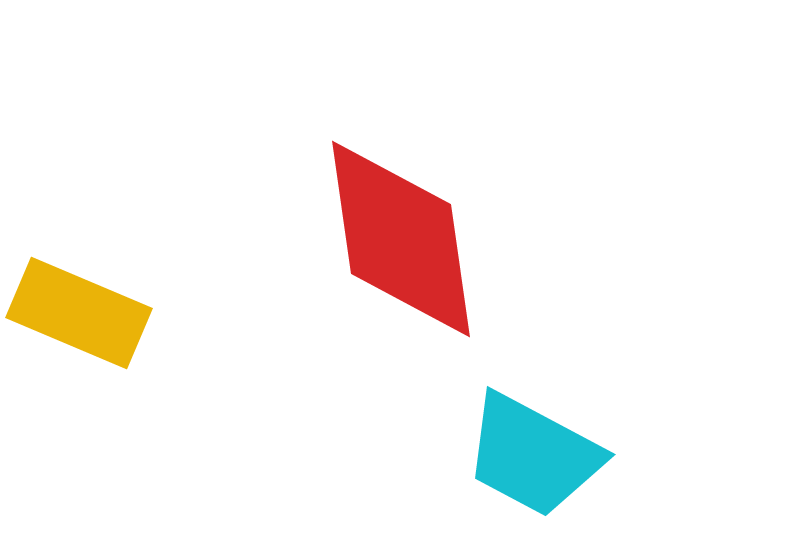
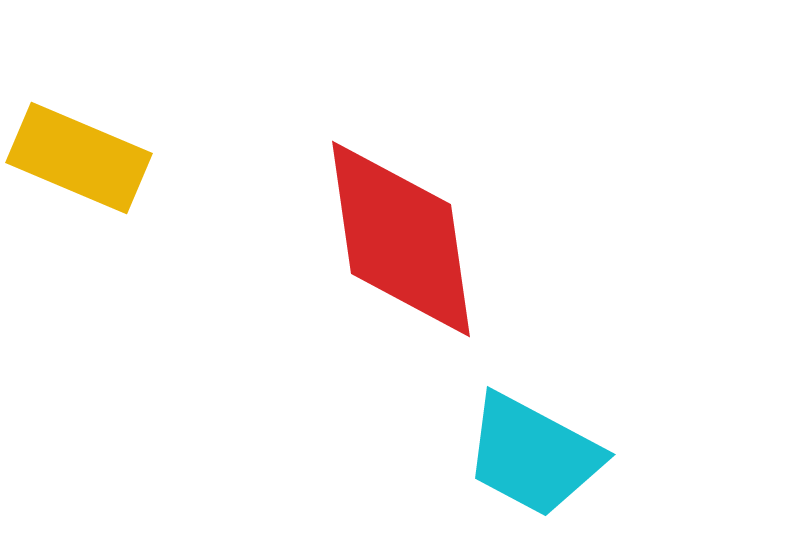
yellow rectangle: moved 155 px up
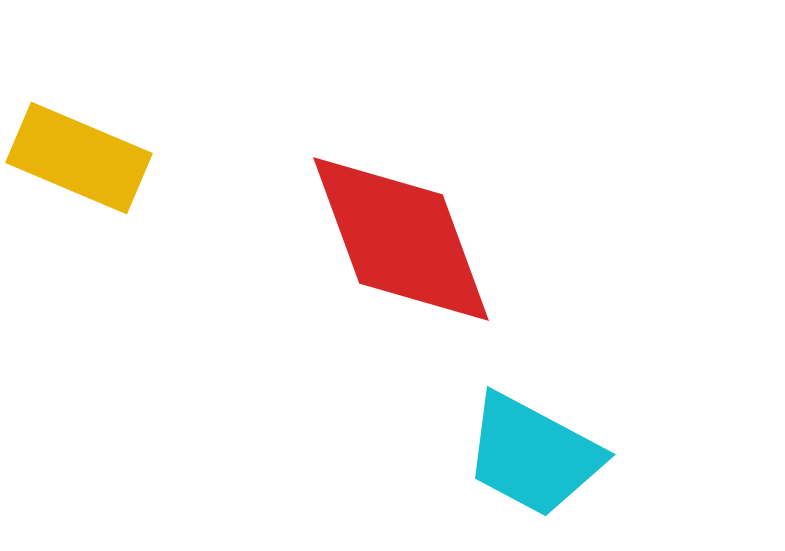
red diamond: rotated 12 degrees counterclockwise
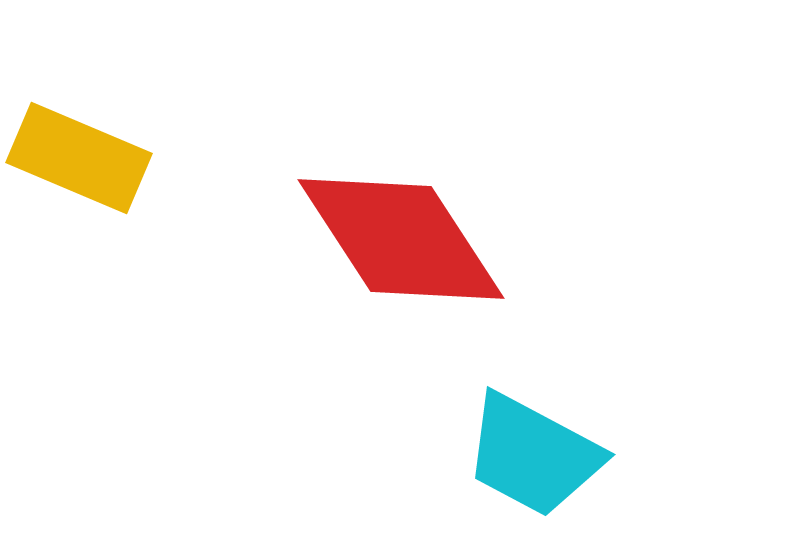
red diamond: rotated 13 degrees counterclockwise
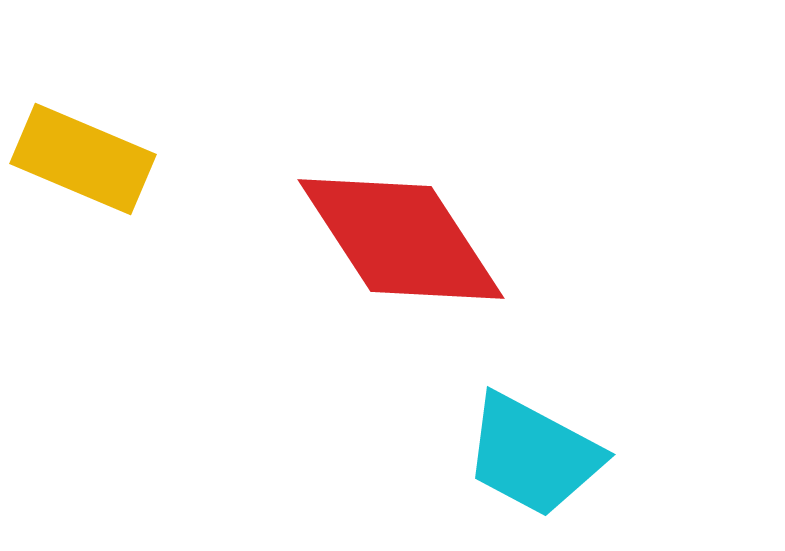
yellow rectangle: moved 4 px right, 1 px down
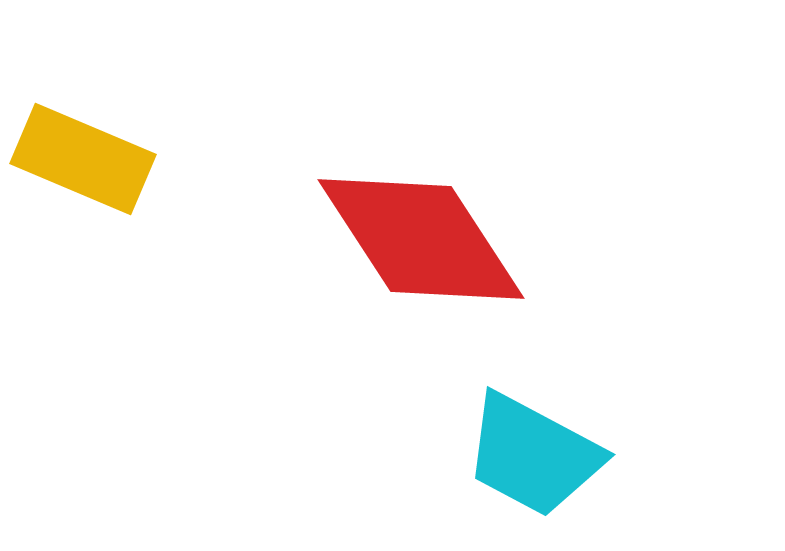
red diamond: moved 20 px right
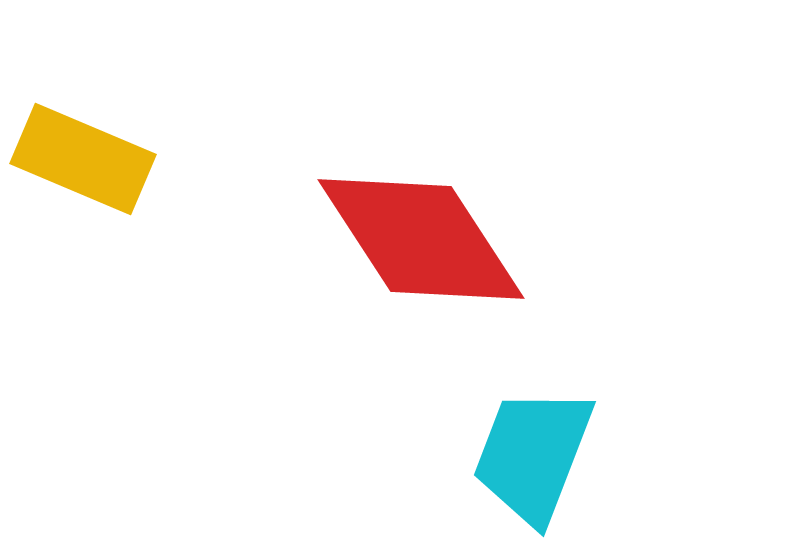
cyan trapezoid: rotated 83 degrees clockwise
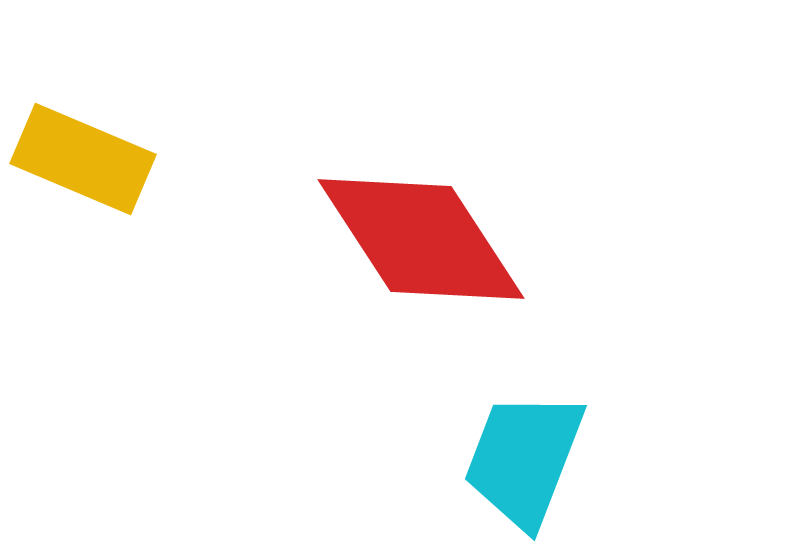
cyan trapezoid: moved 9 px left, 4 px down
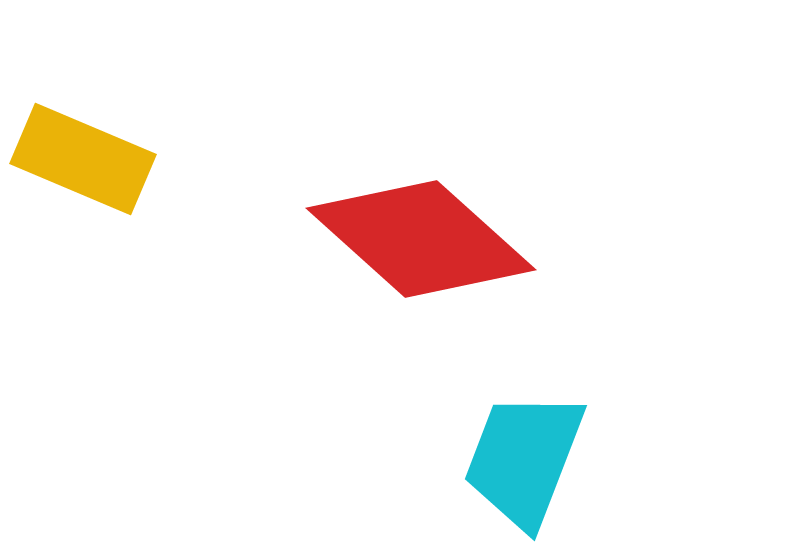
red diamond: rotated 15 degrees counterclockwise
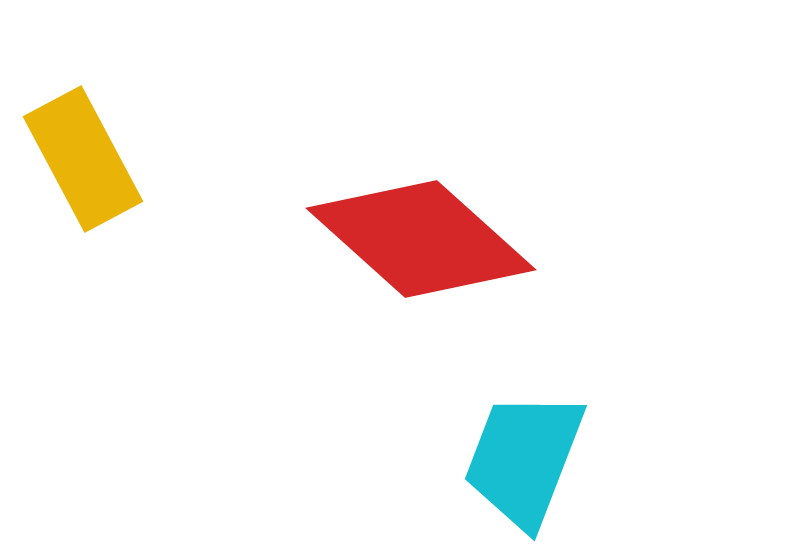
yellow rectangle: rotated 39 degrees clockwise
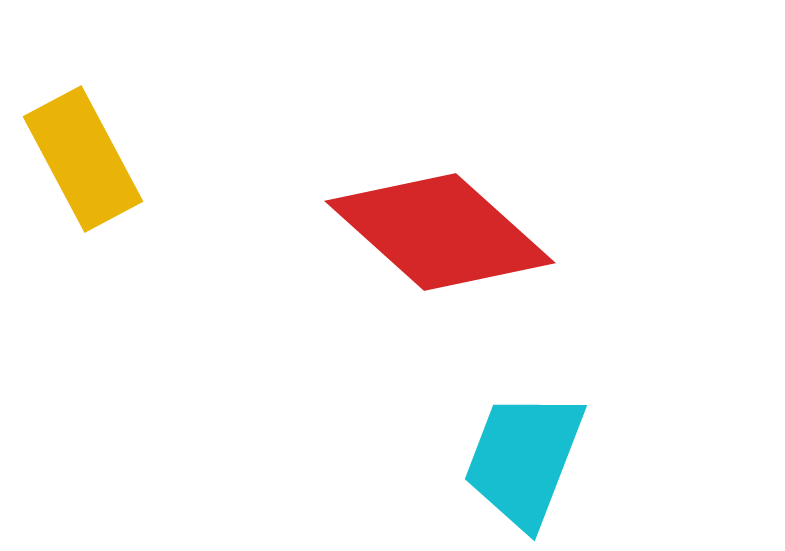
red diamond: moved 19 px right, 7 px up
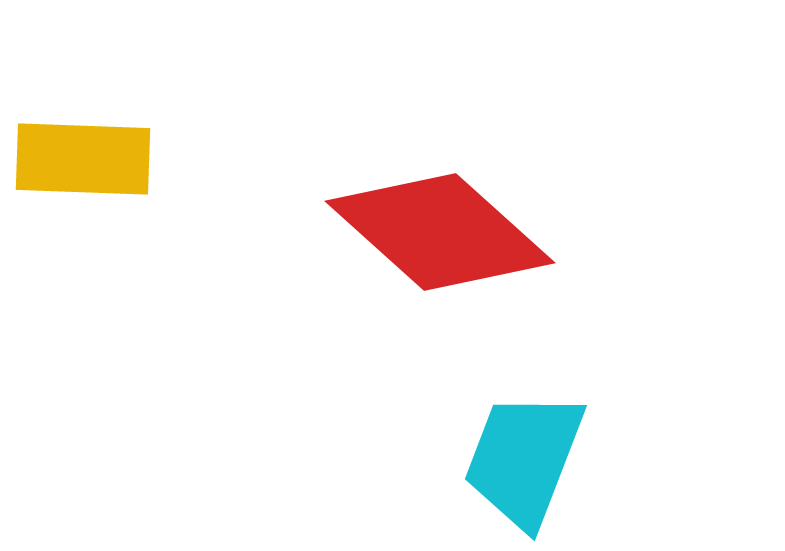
yellow rectangle: rotated 60 degrees counterclockwise
